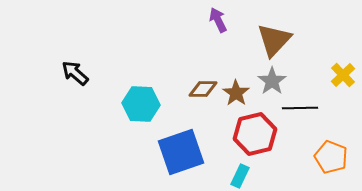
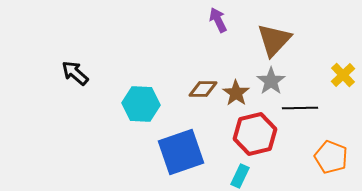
gray star: moved 1 px left
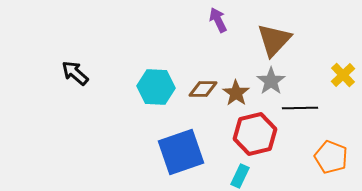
cyan hexagon: moved 15 px right, 17 px up
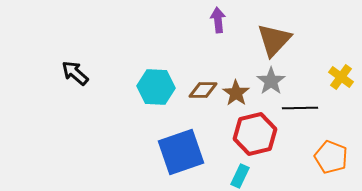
purple arrow: rotated 20 degrees clockwise
yellow cross: moved 2 px left, 2 px down; rotated 10 degrees counterclockwise
brown diamond: moved 1 px down
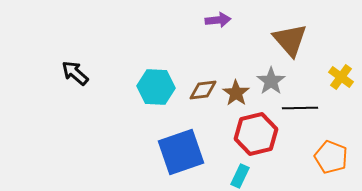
purple arrow: rotated 90 degrees clockwise
brown triangle: moved 16 px right; rotated 24 degrees counterclockwise
brown diamond: rotated 8 degrees counterclockwise
red hexagon: moved 1 px right
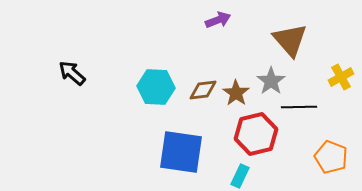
purple arrow: rotated 15 degrees counterclockwise
black arrow: moved 3 px left
yellow cross: rotated 25 degrees clockwise
black line: moved 1 px left, 1 px up
blue square: rotated 27 degrees clockwise
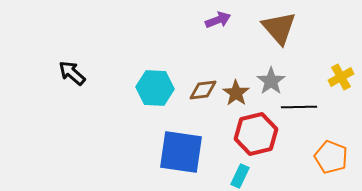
brown triangle: moved 11 px left, 12 px up
cyan hexagon: moved 1 px left, 1 px down
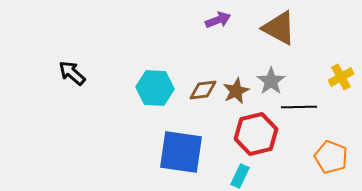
brown triangle: rotated 21 degrees counterclockwise
brown star: moved 2 px up; rotated 12 degrees clockwise
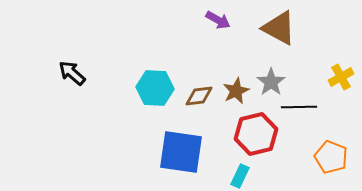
purple arrow: rotated 50 degrees clockwise
gray star: moved 1 px down
brown diamond: moved 4 px left, 6 px down
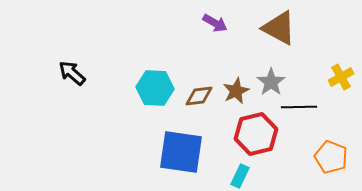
purple arrow: moved 3 px left, 3 px down
